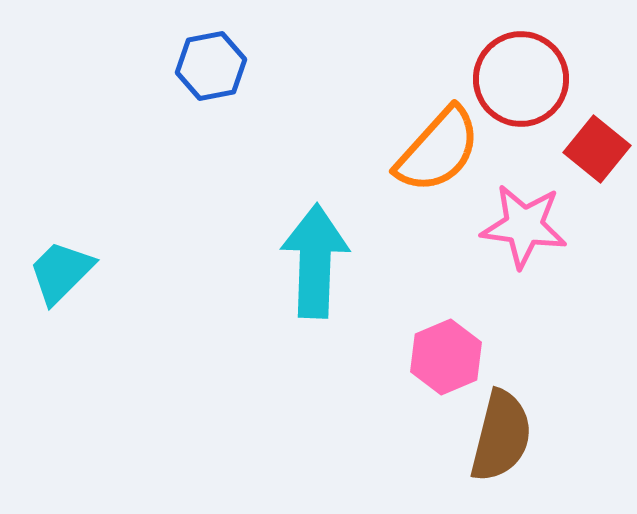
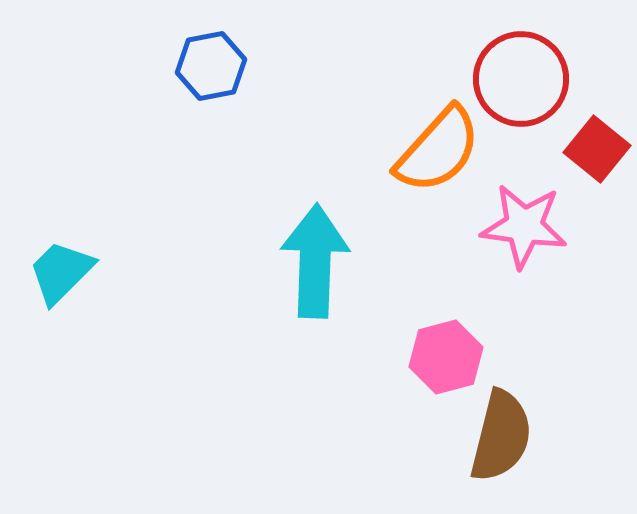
pink hexagon: rotated 8 degrees clockwise
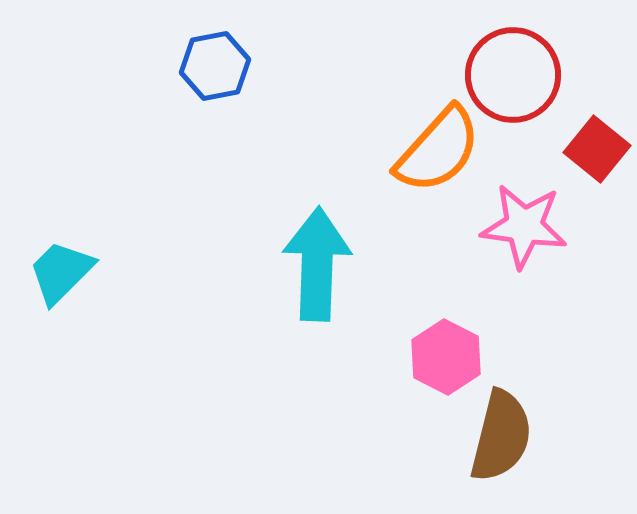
blue hexagon: moved 4 px right
red circle: moved 8 px left, 4 px up
cyan arrow: moved 2 px right, 3 px down
pink hexagon: rotated 18 degrees counterclockwise
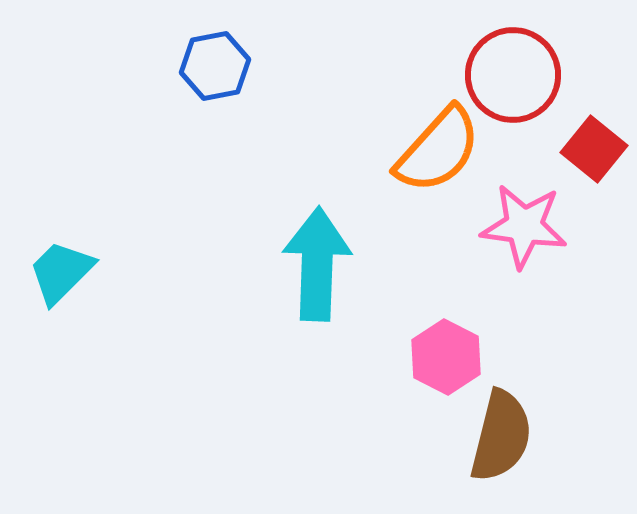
red square: moved 3 px left
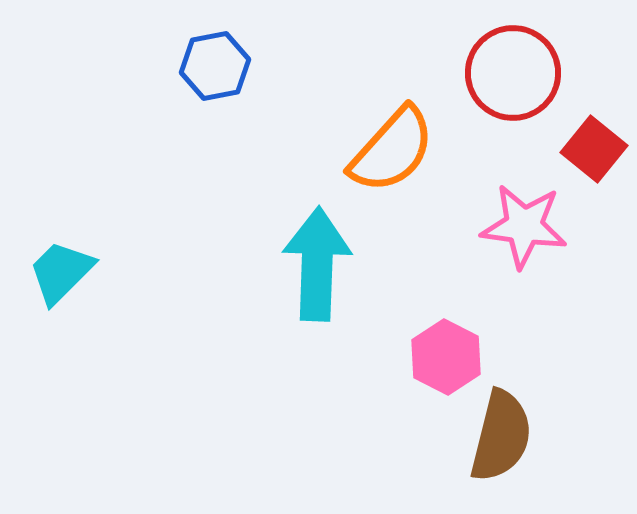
red circle: moved 2 px up
orange semicircle: moved 46 px left
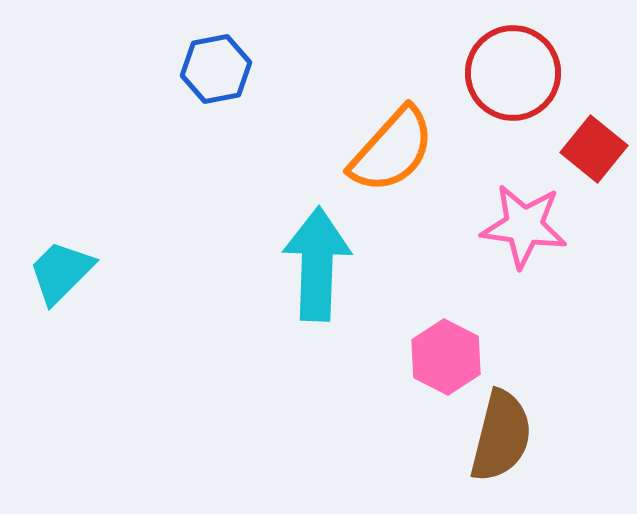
blue hexagon: moved 1 px right, 3 px down
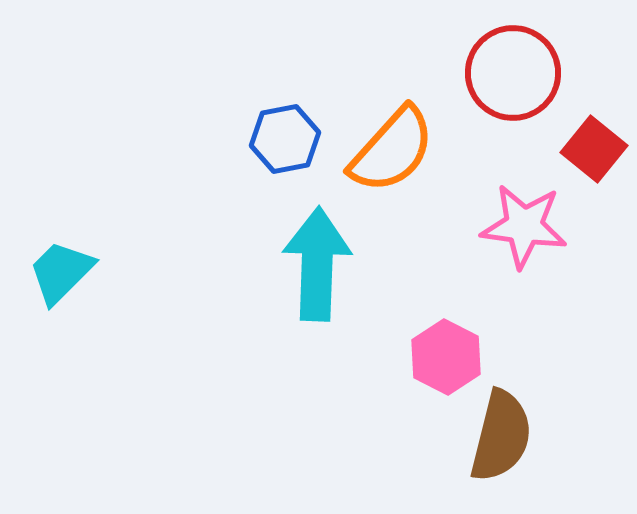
blue hexagon: moved 69 px right, 70 px down
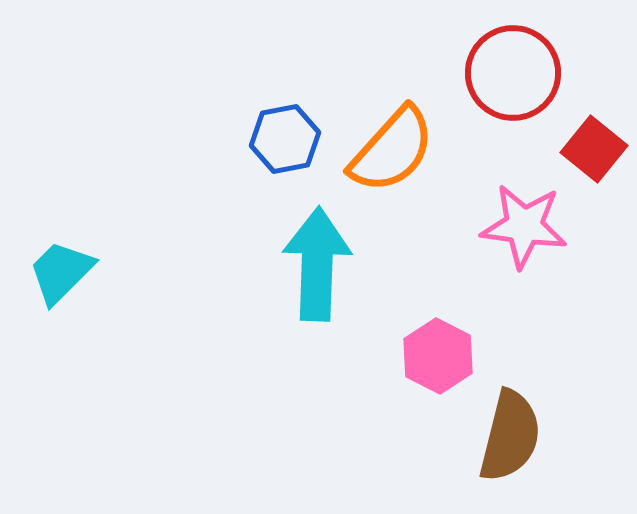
pink hexagon: moved 8 px left, 1 px up
brown semicircle: moved 9 px right
